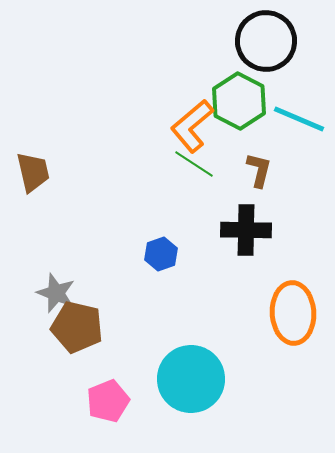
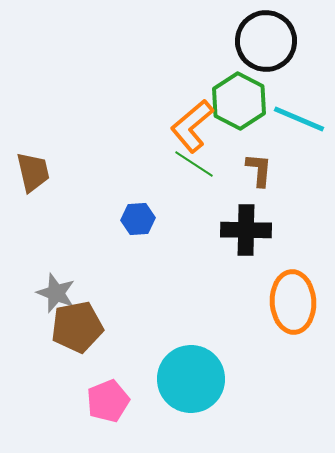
brown L-shape: rotated 9 degrees counterclockwise
blue hexagon: moved 23 px left, 35 px up; rotated 16 degrees clockwise
orange ellipse: moved 11 px up
brown pentagon: rotated 24 degrees counterclockwise
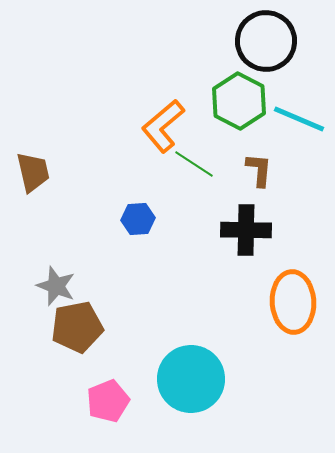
orange L-shape: moved 29 px left
gray star: moved 7 px up
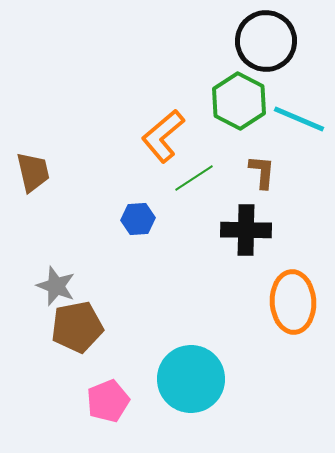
orange L-shape: moved 10 px down
green line: moved 14 px down; rotated 66 degrees counterclockwise
brown L-shape: moved 3 px right, 2 px down
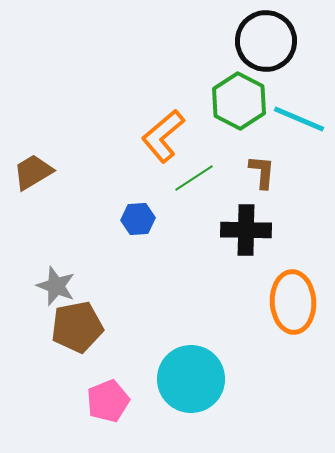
brown trapezoid: rotated 108 degrees counterclockwise
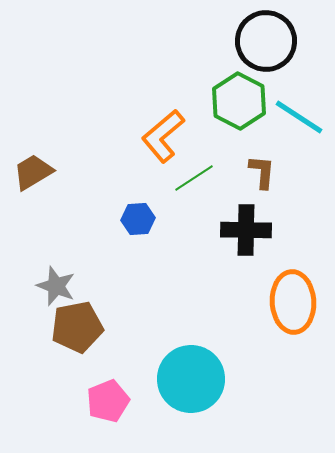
cyan line: moved 2 px up; rotated 10 degrees clockwise
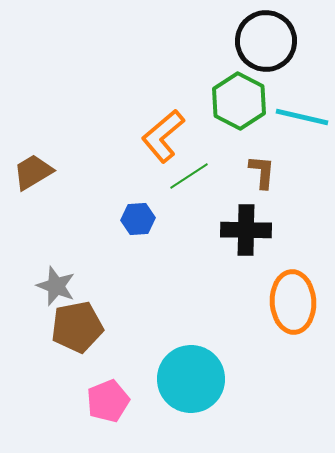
cyan line: moved 3 px right; rotated 20 degrees counterclockwise
green line: moved 5 px left, 2 px up
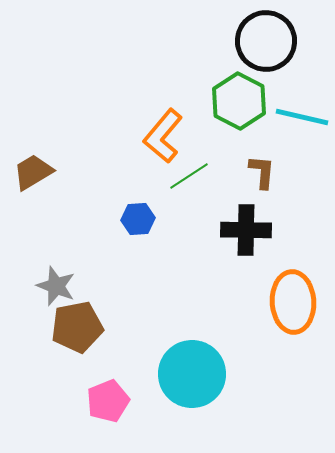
orange L-shape: rotated 10 degrees counterclockwise
cyan circle: moved 1 px right, 5 px up
